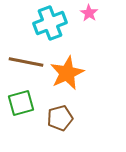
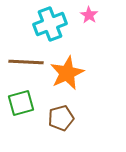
pink star: moved 2 px down
cyan cross: moved 1 px down
brown line: rotated 8 degrees counterclockwise
brown pentagon: moved 1 px right
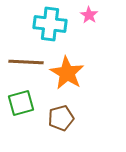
cyan cross: rotated 28 degrees clockwise
orange star: rotated 16 degrees counterclockwise
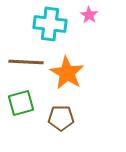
brown pentagon: rotated 15 degrees clockwise
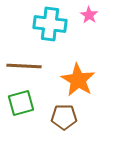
brown line: moved 2 px left, 4 px down
orange star: moved 11 px right, 7 px down
brown pentagon: moved 3 px right, 1 px up
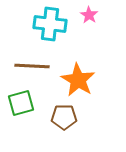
brown line: moved 8 px right
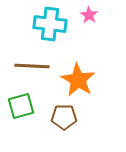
green square: moved 3 px down
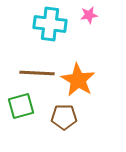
pink star: rotated 30 degrees clockwise
brown line: moved 5 px right, 7 px down
